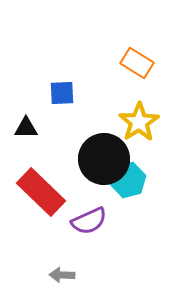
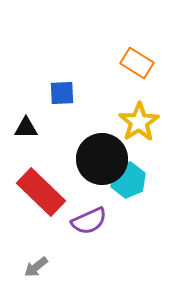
black circle: moved 2 px left
cyan hexagon: rotated 8 degrees counterclockwise
gray arrow: moved 26 px left, 8 px up; rotated 40 degrees counterclockwise
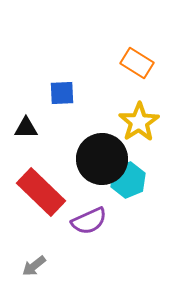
gray arrow: moved 2 px left, 1 px up
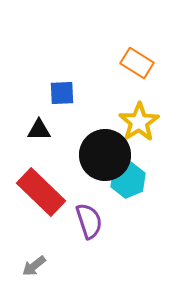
black triangle: moved 13 px right, 2 px down
black circle: moved 3 px right, 4 px up
purple semicircle: rotated 84 degrees counterclockwise
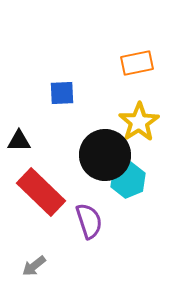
orange rectangle: rotated 44 degrees counterclockwise
black triangle: moved 20 px left, 11 px down
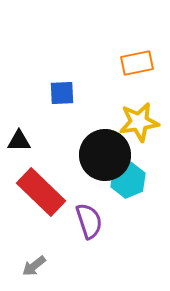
yellow star: rotated 24 degrees clockwise
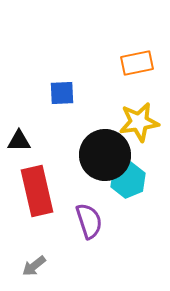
red rectangle: moved 4 px left, 1 px up; rotated 33 degrees clockwise
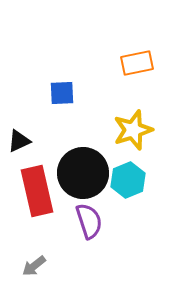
yellow star: moved 6 px left, 8 px down; rotated 9 degrees counterclockwise
black triangle: rotated 25 degrees counterclockwise
black circle: moved 22 px left, 18 px down
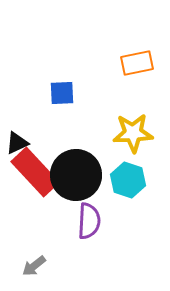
yellow star: moved 3 px down; rotated 15 degrees clockwise
black triangle: moved 2 px left, 2 px down
black circle: moved 7 px left, 2 px down
cyan hexagon: rotated 20 degrees counterclockwise
red rectangle: moved 2 px left, 19 px up; rotated 30 degrees counterclockwise
purple semicircle: rotated 21 degrees clockwise
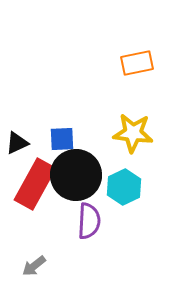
blue square: moved 46 px down
yellow star: rotated 9 degrees clockwise
red rectangle: moved 12 px down; rotated 72 degrees clockwise
cyan hexagon: moved 4 px left, 7 px down; rotated 16 degrees clockwise
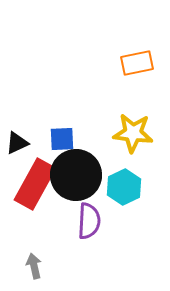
gray arrow: rotated 115 degrees clockwise
